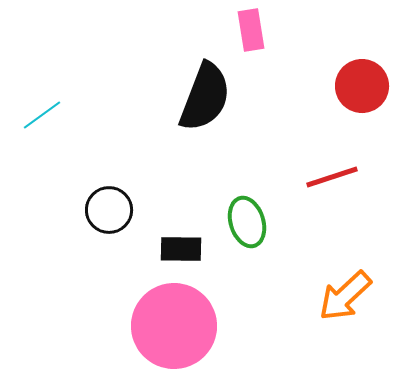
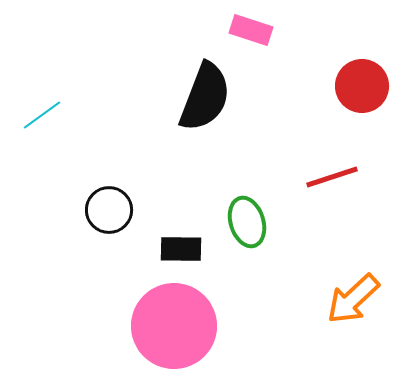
pink rectangle: rotated 63 degrees counterclockwise
orange arrow: moved 8 px right, 3 px down
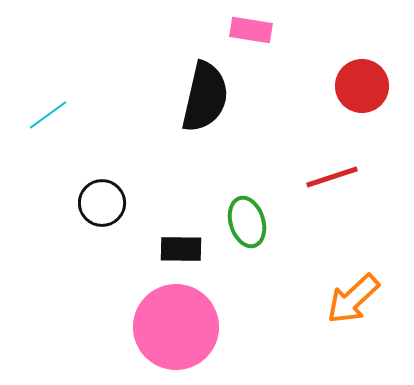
pink rectangle: rotated 9 degrees counterclockwise
black semicircle: rotated 8 degrees counterclockwise
cyan line: moved 6 px right
black circle: moved 7 px left, 7 px up
pink circle: moved 2 px right, 1 px down
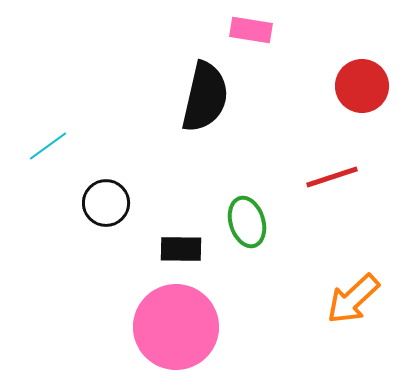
cyan line: moved 31 px down
black circle: moved 4 px right
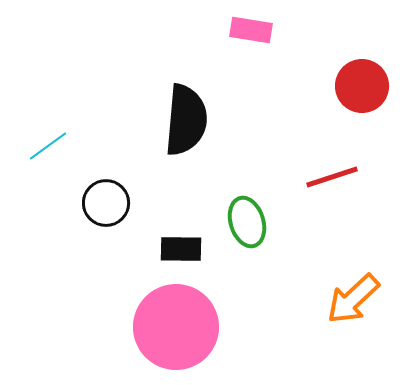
black semicircle: moved 19 px left, 23 px down; rotated 8 degrees counterclockwise
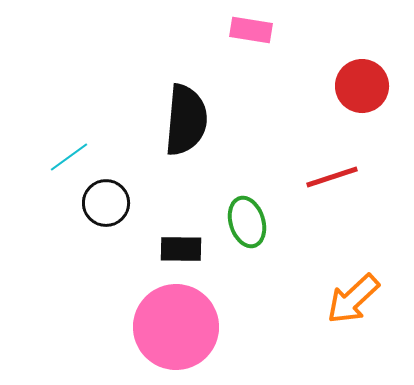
cyan line: moved 21 px right, 11 px down
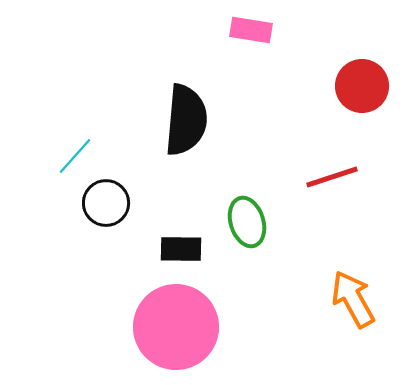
cyan line: moved 6 px right, 1 px up; rotated 12 degrees counterclockwise
orange arrow: rotated 104 degrees clockwise
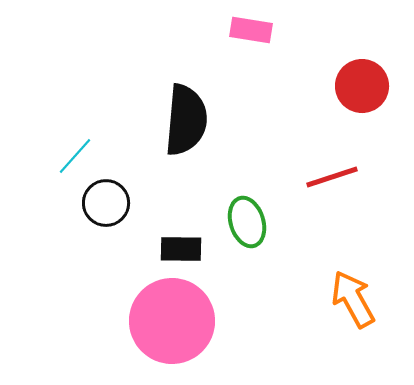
pink circle: moved 4 px left, 6 px up
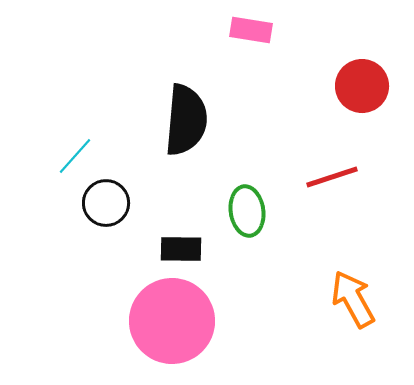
green ellipse: moved 11 px up; rotated 9 degrees clockwise
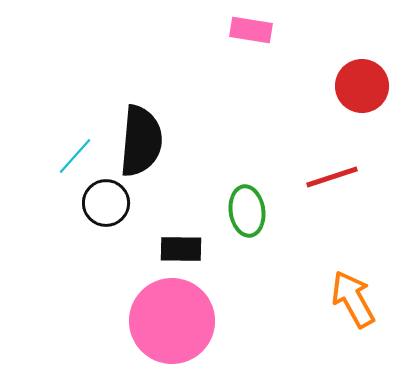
black semicircle: moved 45 px left, 21 px down
